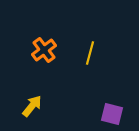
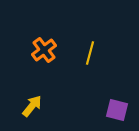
purple square: moved 5 px right, 4 px up
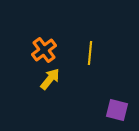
yellow line: rotated 10 degrees counterclockwise
yellow arrow: moved 18 px right, 27 px up
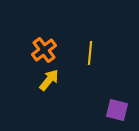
yellow arrow: moved 1 px left, 1 px down
